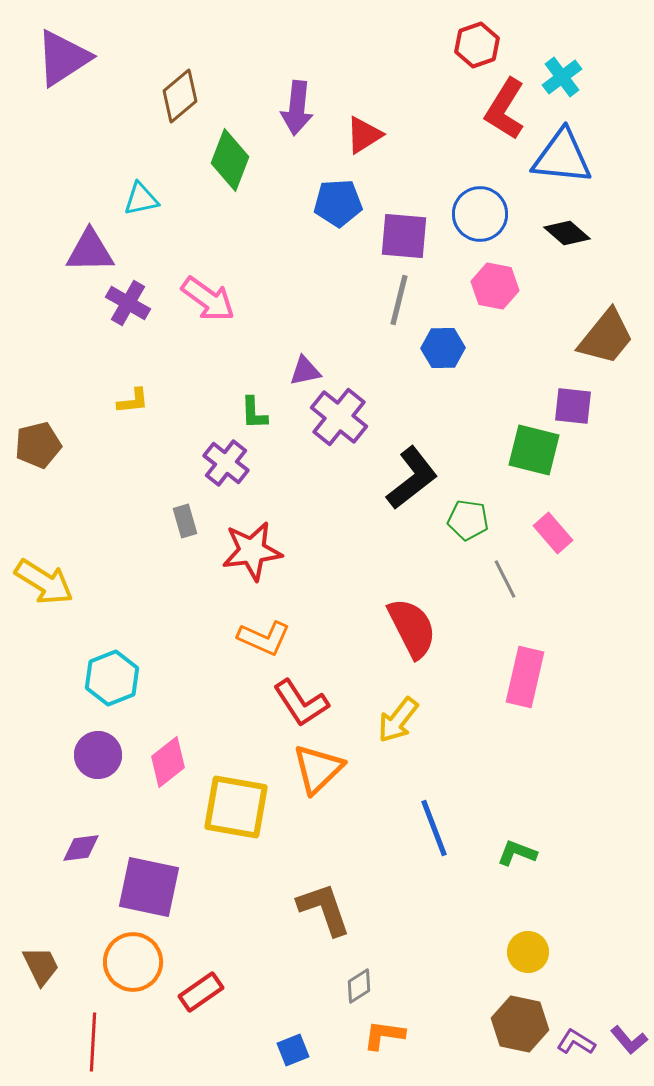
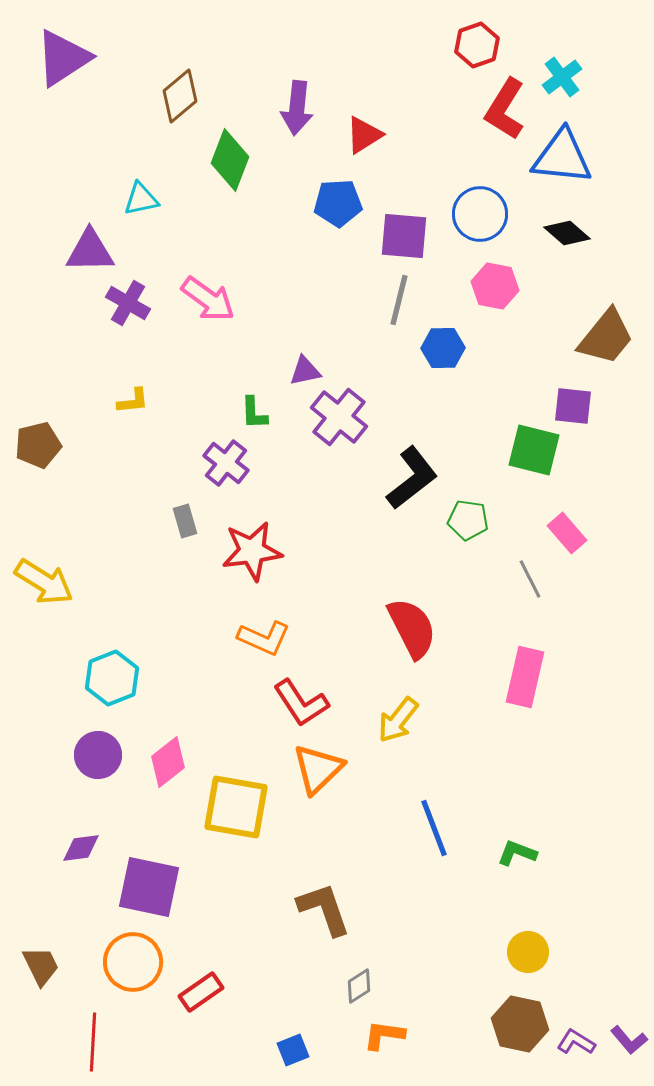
pink rectangle at (553, 533): moved 14 px right
gray line at (505, 579): moved 25 px right
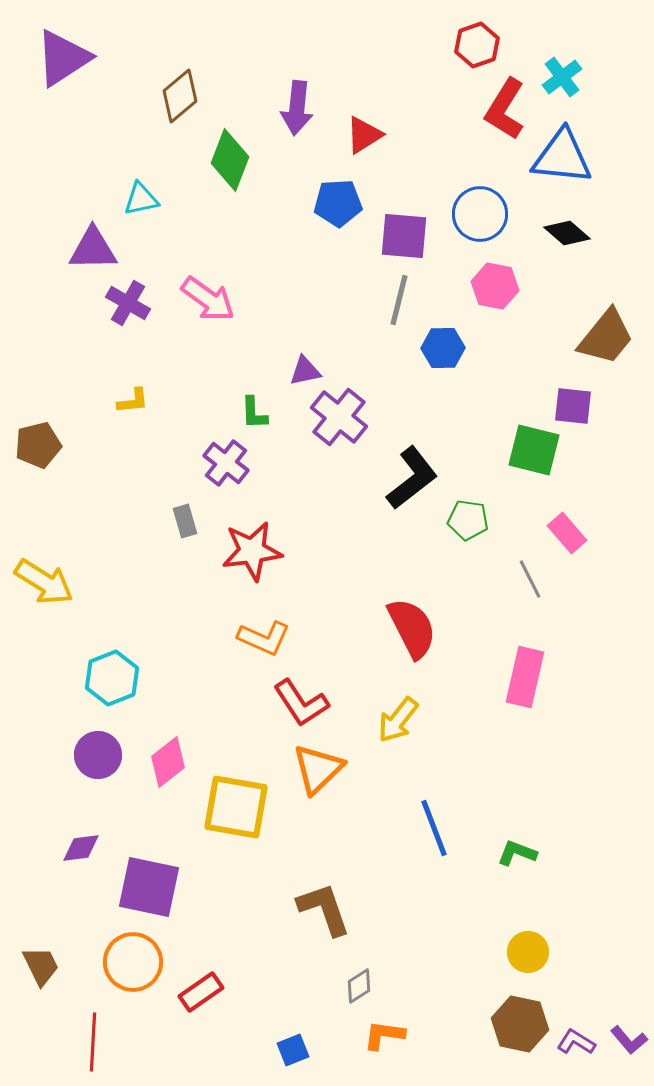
purple triangle at (90, 251): moved 3 px right, 2 px up
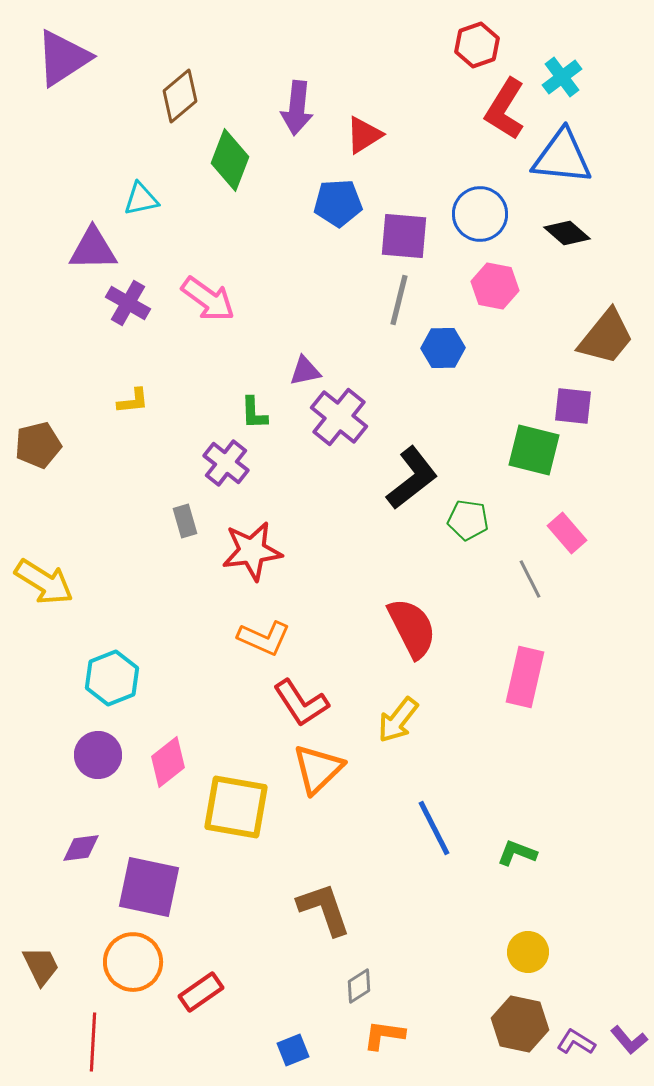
blue line at (434, 828): rotated 6 degrees counterclockwise
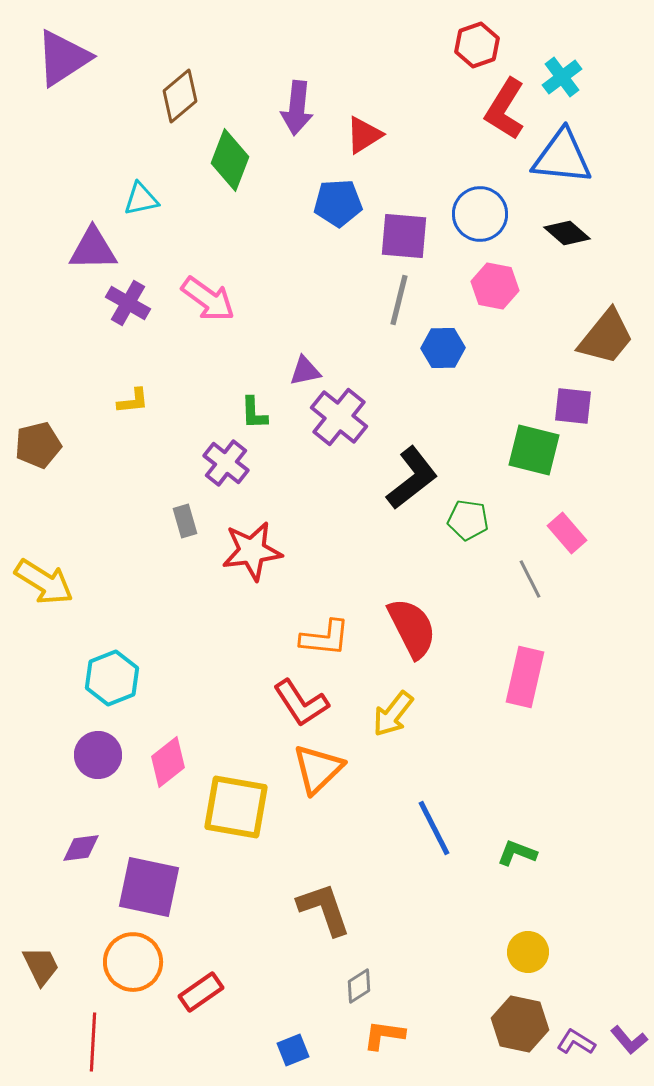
orange L-shape at (264, 638): moved 61 px right; rotated 18 degrees counterclockwise
yellow arrow at (398, 720): moved 5 px left, 6 px up
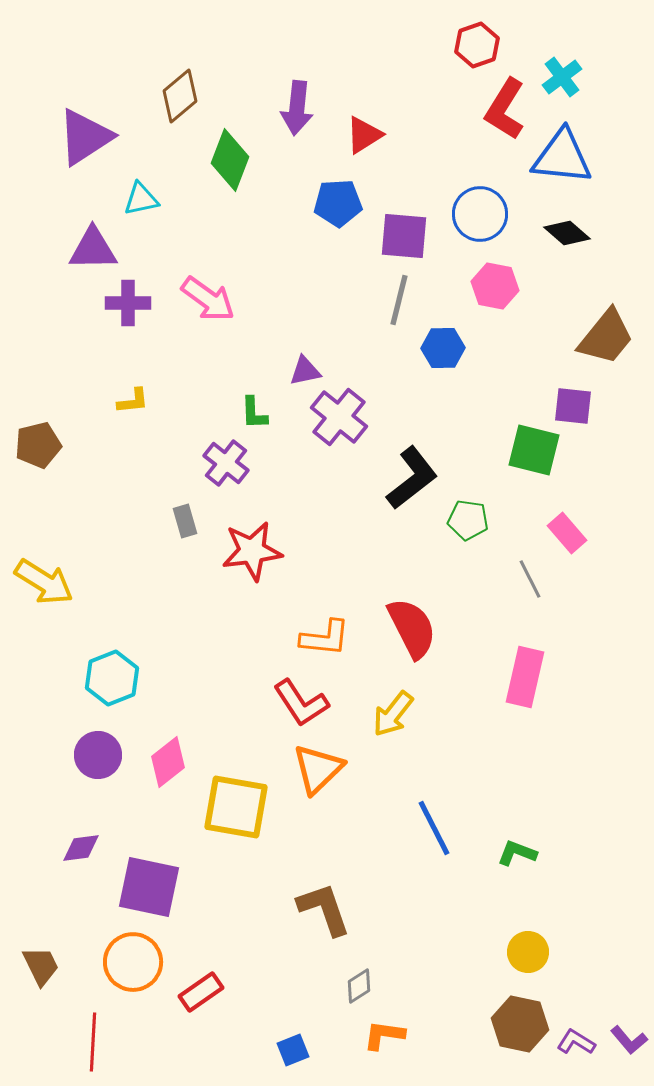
purple triangle at (63, 58): moved 22 px right, 79 px down
purple cross at (128, 303): rotated 30 degrees counterclockwise
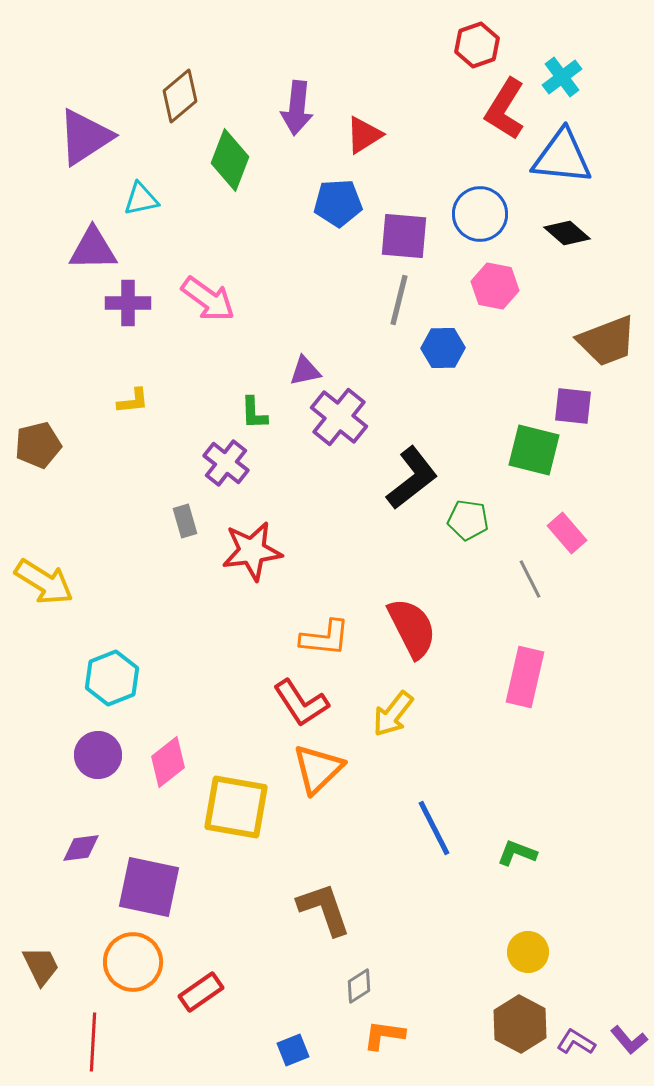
brown trapezoid at (606, 337): moved 1 px right, 4 px down; rotated 30 degrees clockwise
brown hexagon at (520, 1024): rotated 16 degrees clockwise
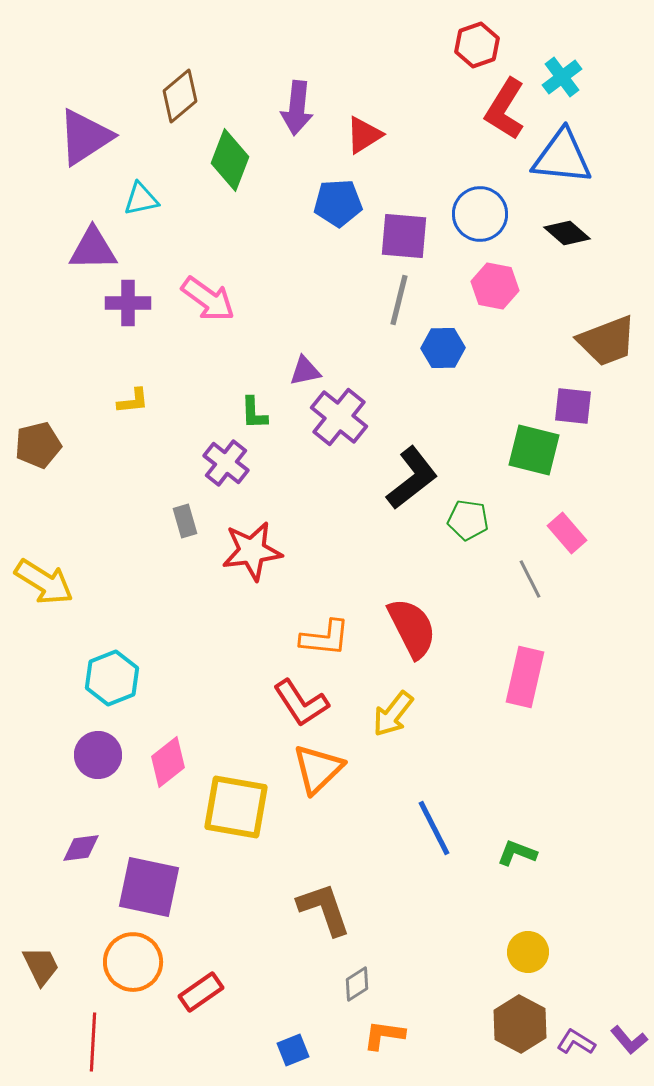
gray diamond at (359, 986): moved 2 px left, 2 px up
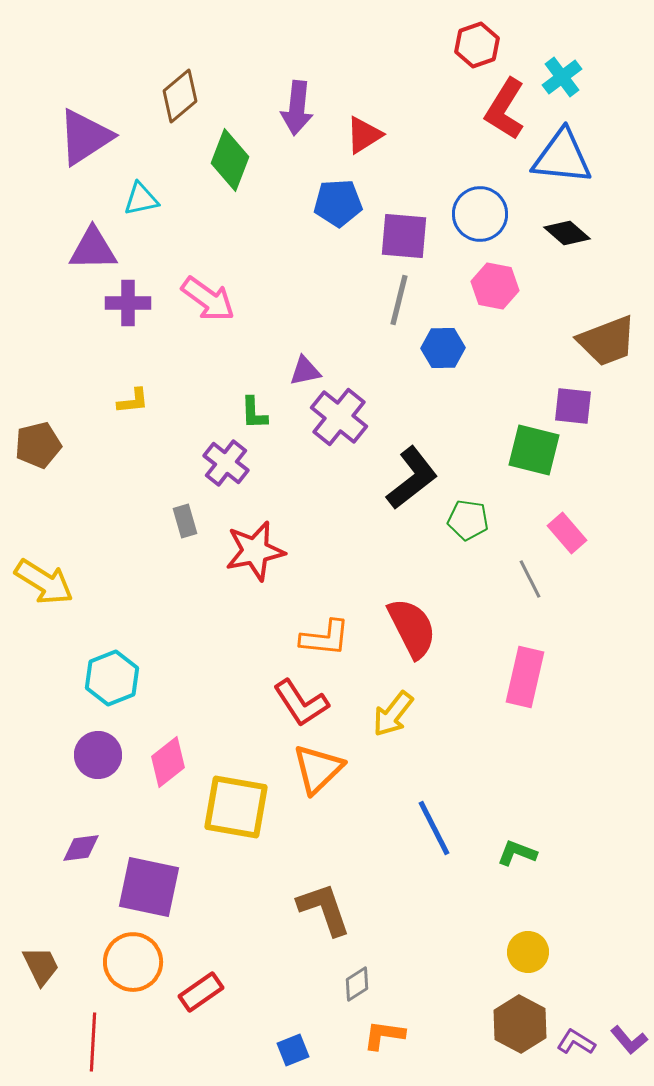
red star at (252, 551): moved 3 px right; rotated 4 degrees counterclockwise
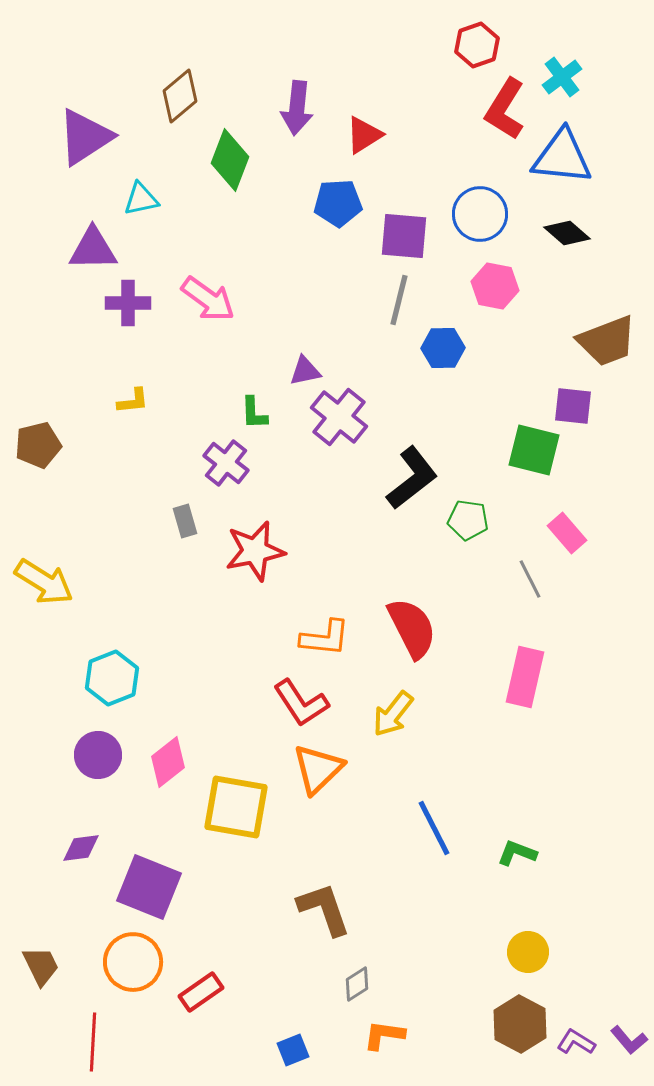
purple square at (149, 887): rotated 10 degrees clockwise
